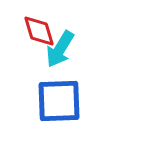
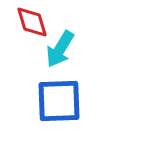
red diamond: moved 7 px left, 9 px up
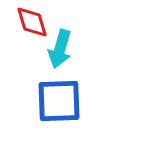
cyan arrow: rotated 15 degrees counterclockwise
